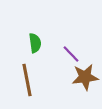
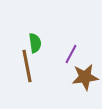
purple line: rotated 72 degrees clockwise
brown line: moved 14 px up
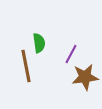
green semicircle: moved 4 px right
brown line: moved 1 px left
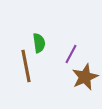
brown star: rotated 16 degrees counterclockwise
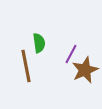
brown star: moved 7 px up
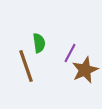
purple line: moved 1 px left, 1 px up
brown line: rotated 8 degrees counterclockwise
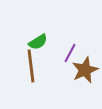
green semicircle: moved 1 px left, 1 px up; rotated 66 degrees clockwise
brown line: moved 5 px right; rotated 12 degrees clockwise
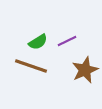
purple line: moved 3 px left, 12 px up; rotated 36 degrees clockwise
brown line: rotated 64 degrees counterclockwise
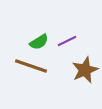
green semicircle: moved 1 px right
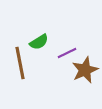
purple line: moved 12 px down
brown line: moved 11 px left, 3 px up; rotated 60 degrees clockwise
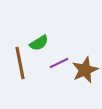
green semicircle: moved 1 px down
purple line: moved 8 px left, 10 px down
